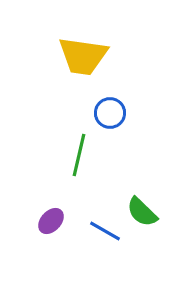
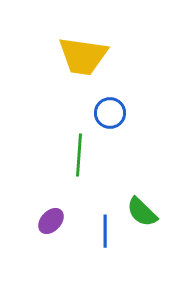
green line: rotated 9 degrees counterclockwise
blue line: rotated 60 degrees clockwise
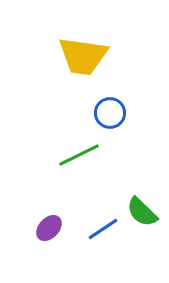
green line: rotated 60 degrees clockwise
purple ellipse: moved 2 px left, 7 px down
blue line: moved 2 px left, 2 px up; rotated 56 degrees clockwise
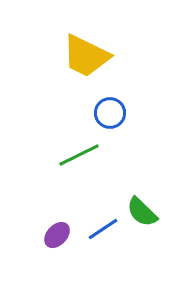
yellow trapezoid: moved 3 px right; rotated 18 degrees clockwise
purple ellipse: moved 8 px right, 7 px down
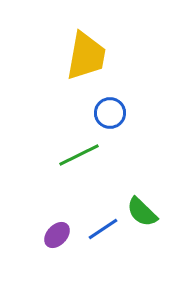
yellow trapezoid: rotated 106 degrees counterclockwise
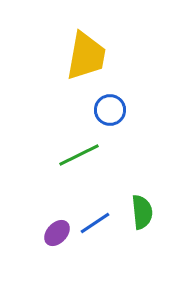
blue circle: moved 3 px up
green semicircle: rotated 140 degrees counterclockwise
blue line: moved 8 px left, 6 px up
purple ellipse: moved 2 px up
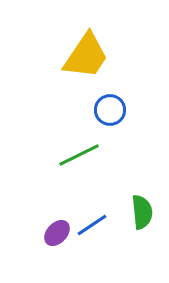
yellow trapezoid: rotated 24 degrees clockwise
blue line: moved 3 px left, 2 px down
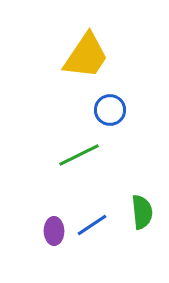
purple ellipse: moved 3 px left, 2 px up; rotated 44 degrees counterclockwise
